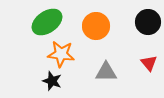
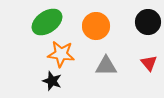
gray triangle: moved 6 px up
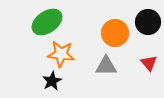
orange circle: moved 19 px right, 7 px down
black star: rotated 24 degrees clockwise
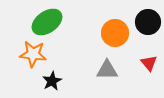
orange star: moved 28 px left
gray triangle: moved 1 px right, 4 px down
